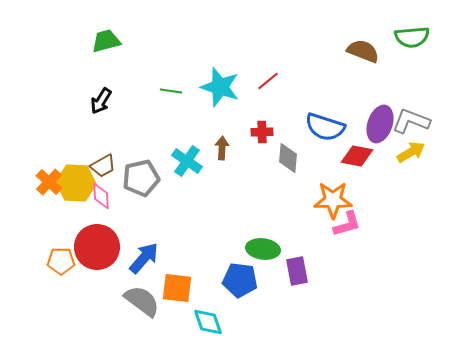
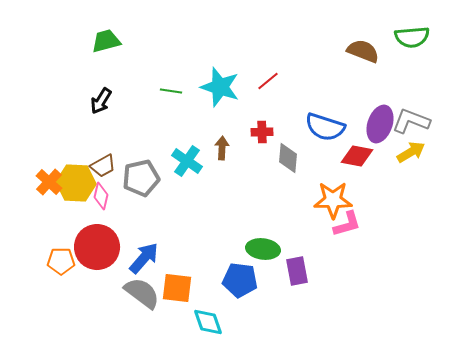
pink diamond: rotated 16 degrees clockwise
gray semicircle: moved 8 px up
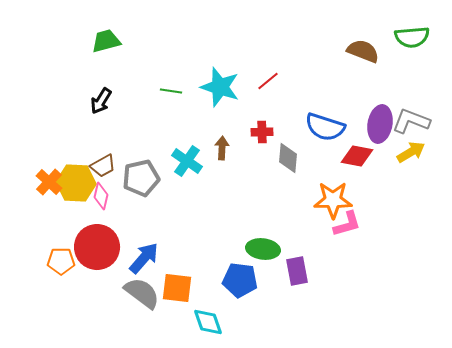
purple ellipse: rotated 9 degrees counterclockwise
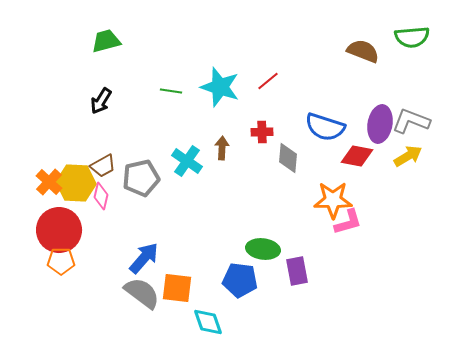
yellow arrow: moved 3 px left, 4 px down
pink L-shape: moved 1 px right, 2 px up
red circle: moved 38 px left, 17 px up
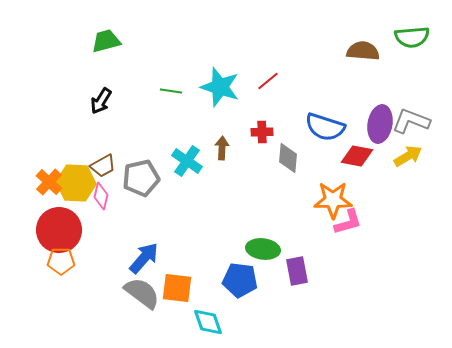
brown semicircle: rotated 16 degrees counterclockwise
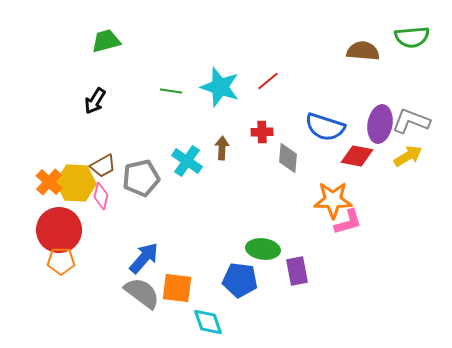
black arrow: moved 6 px left
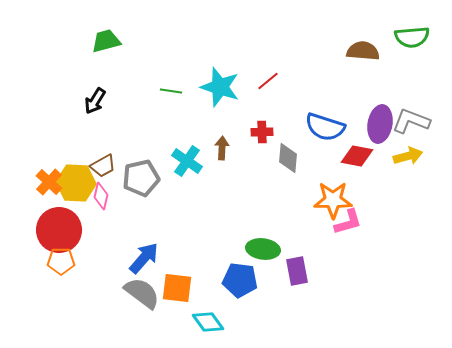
yellow arrow: rotated 16 degrees clockwise
cyan diamond: rotated 16 degrees counterclockwise
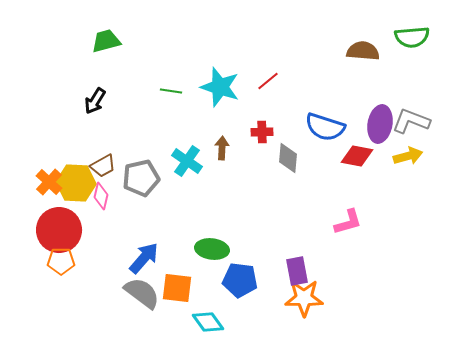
orange star: moved 29 px left, 98 px down
green ellipse: moved 51 px left
